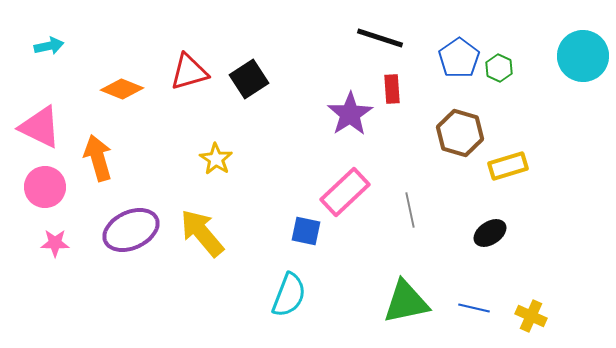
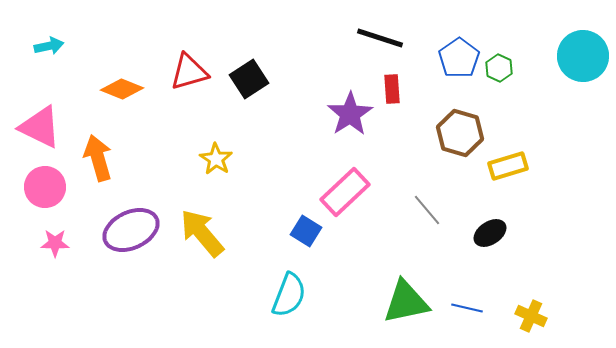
gray line: moved 17 px right; rotated 28 degrees counterclockwise
blue square: rotated 20 degrees clockwise
blue line: moved 7 px left
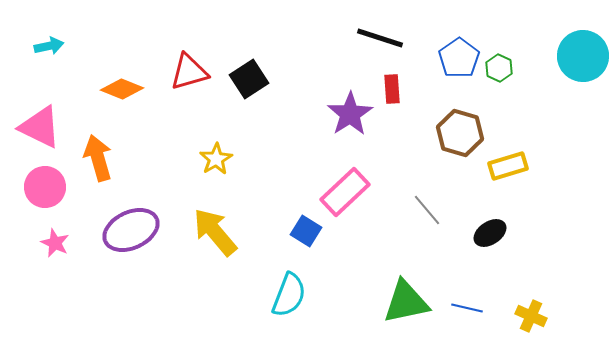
yellow star: rotated 8 degrees clockwise
yellow arrow: moved 13 px right, 1 px up
pink star: rotated 24 degrees clockwise
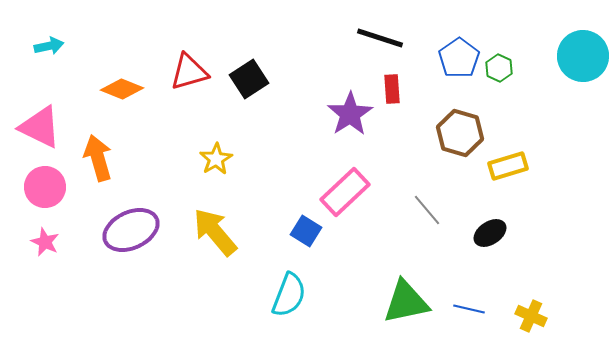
pink star: moved 10 px left, 1 px up
blue line: moved 2 px right, 1 px down
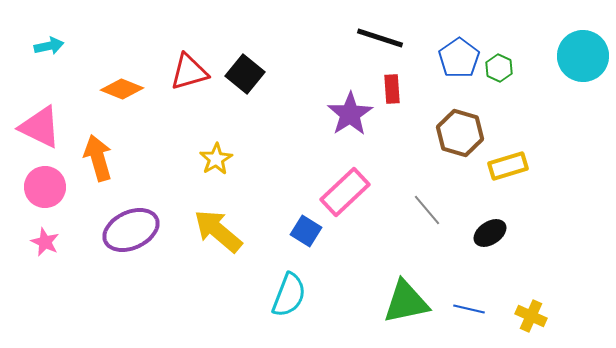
black square: moved 4 px left, 5 px up; rotated 18 degrees counterclockwise
yellow arrow: moved 3 px right, 1 px up; rotated 10 degrees counterclockwise
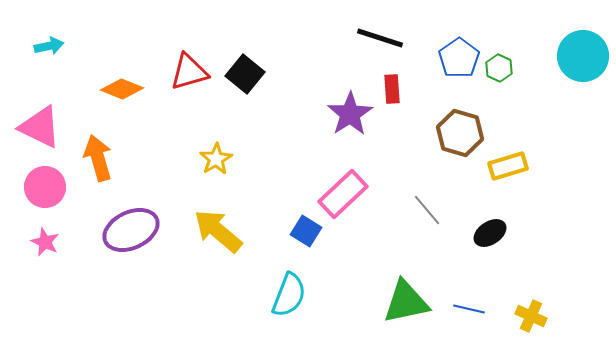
pink rectangle: moved 2 px left, 2 px down
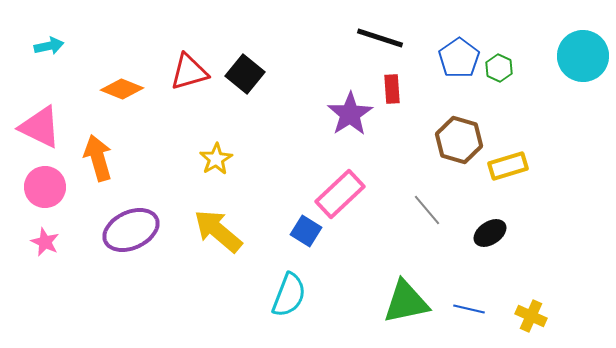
brown hexagon: moved 1 px left, 7 px down
pink rectangle: moved 3 px left
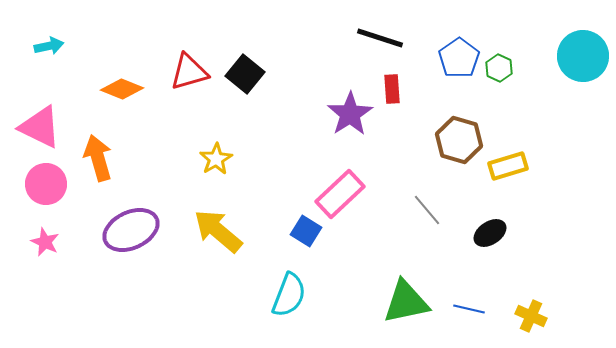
pink circle: moved 1 px right, 3 px up
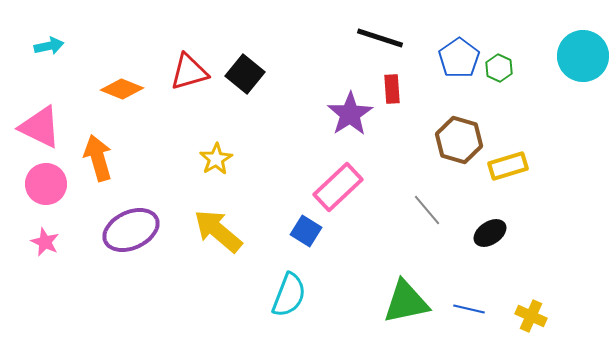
pink rectangle: moved 2 px left, 7 px up
